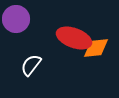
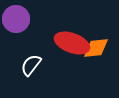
red ellipse: moved 2 px left, 5 px down
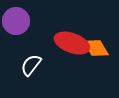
purple circle: moved 2 px down
orange diamond: rotated 64 degrees clockwise
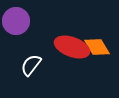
red ellipse: moved 4 px down
orange diamond: moved 1 px right, 1 px up
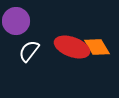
white semicircle: moved 2 px left, 14 px up
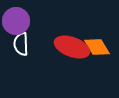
white semicircle: moved 8 px left, 7 px up; rotated 40 degrees counterclockwise
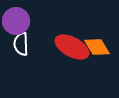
red ellipse: rotated 8 degrees clockwise
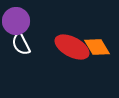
white semicircle: rotated 25 degrees counterclockwise
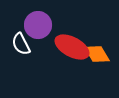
purple circle: moved 22 px right, 4 px down
orange diamond: moved 7 px down
